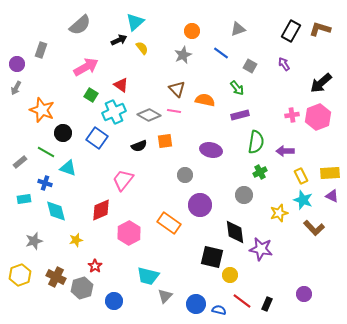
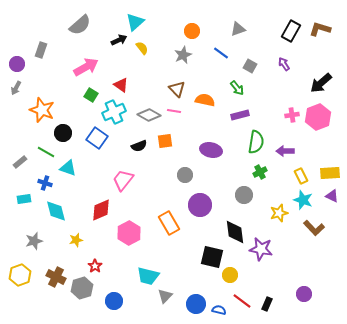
orange rectangle at (169, 223): rotated 25 degrees clockwise
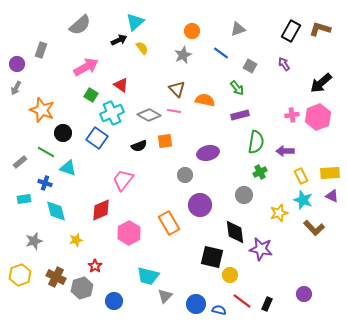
cyan cross at (114, 112): moved 2 px left, 1 px down
purple ellipse at (211, 150): moved 3 px left, 3 px down; rotated 25 degrees counterclockwise
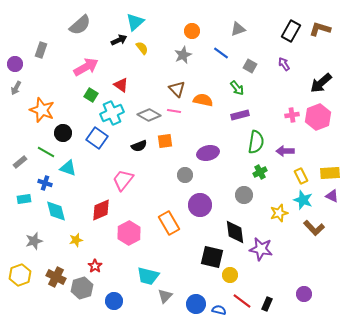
purple circle at (17, 64): moved 2 px left
orange semicircle at (205, 100): moved 2 px left
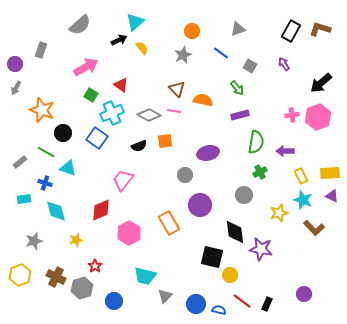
cyan trapezoid at (148, 276): moved 3 px left
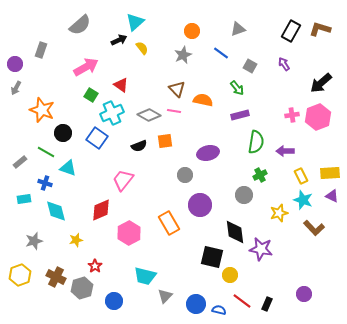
green cross at (260, 172): moved 3 px down
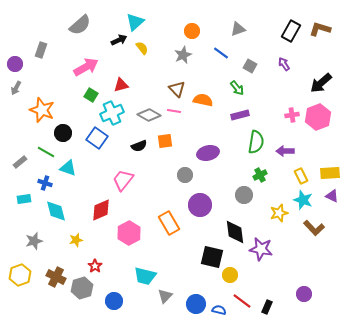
red triangle at (121, 85): rotated 49 degrees counterclockwise
black rectangle at (267, 304): moved 3 px down
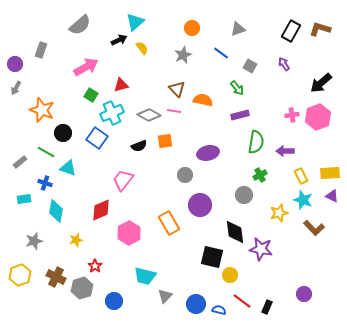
orange circle at (192, 31): moved 3 px up
cyan diamond at (56, 211): rotated 25 degrees clockwise
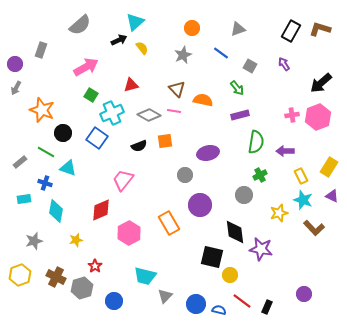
red triangle at (121, 85): moved 10 px right
yellow rectangle at (330, 173): moved 1 px left, 6 px up; rotated 54 degrees counterclockwise
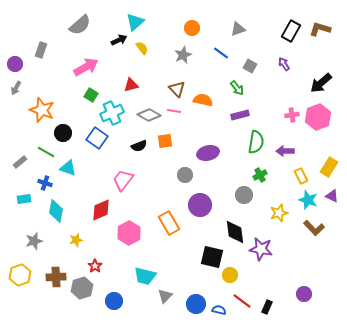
cyan star at (303, 200): moved 5 px right
brown cross at (56, 277): rotated 30 degrees counterclockwise
